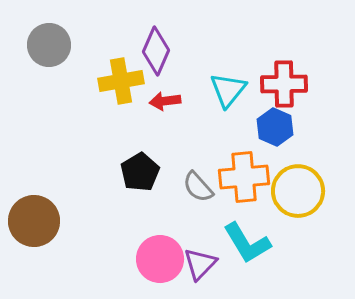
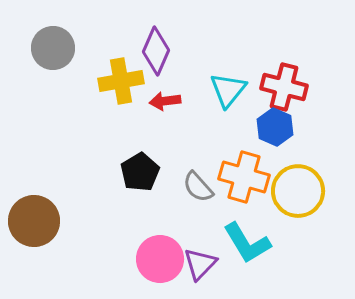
gray circle: moved 4 px right, 3 px down
red cross: moved 3 px down; rotated 15 degrees clockwise
orange cross: rotated 21 degrees clockwise
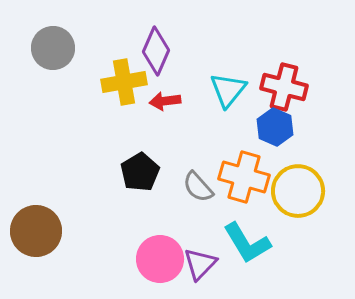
yellow cross: moved 3 px right, 1 px down
brown circle: moved 2 px right, 10 px down
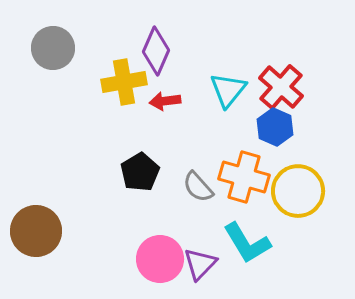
red cross: moved 3 px left; rotated 27 degrees clockwise
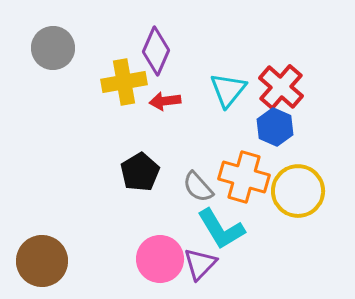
brown circle: moved 6 px right, 30 px down
cyan L-shape: moved 26 px left, 14 px up
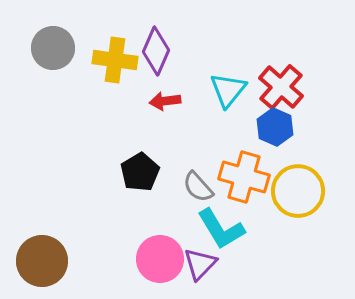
yellow cross: moved 9 px left, 22 px up; rotated 18 degrees clockwise
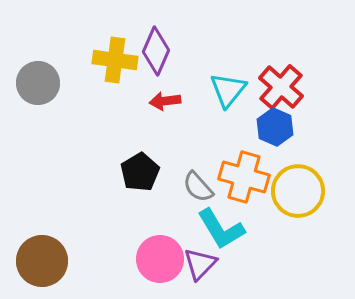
gray circle: moved 15 px left, 35 px down
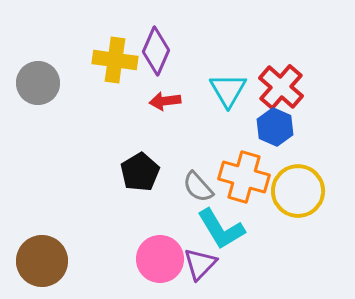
cyan triangle: rotated 9 degrees counterclockwise
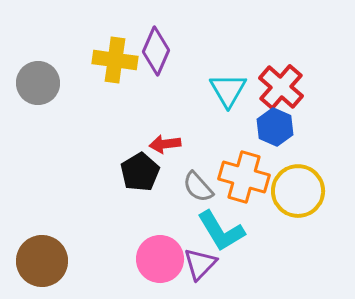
red arrow: moved 43 px down
cyan L-shape: moved 2 px down
